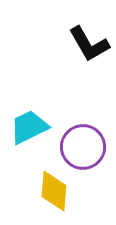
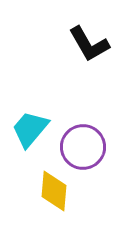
cyan trapezoid: moved 1 px right, 2 px down; rotated 24 degrees counterclockwise
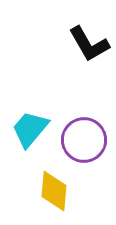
purple circle: moved 1 px right, 7 px up
